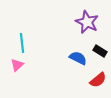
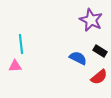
purple star: moved 4 px right, 2 px up
cyan line: moved 1 px left, 1 px down
pink triangle: moved 2 px left, 1 px down; rotated 40 degrees clockwise
red semicircle: moved 1 px right, 3 px up
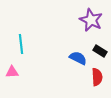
pink triangle: moved 3 px left, 6 px down
red semicircle: moved 2 px left; rotated 54 degrees counterclockwise
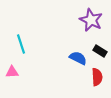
cyan line: rotated 12 degrees counterclockwise
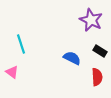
blue semicircle: moved 6 px left
pink triangle: rotated 40 degrees clockwise
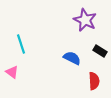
purple star: moved 6 px left
red semicircle: moved 3 px left, 4 px down
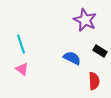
pink triangle: moved 10 px right, 3 px up
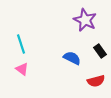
black rectangle: rotated 24 degrees clockwise
red semicircle: moved 2 px right; rotated 78 degrees clockwise
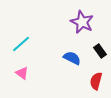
purple star: moved 3 px left, 2 px down
cyan line: rotated 66 degrees clockwise
pink triangle: moved 4 px down
red semicircle: rotated 120 degrees clockwise
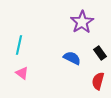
purple star: rotated 15 degrees clockwise
cyan line: moved 2 px left, 1 px down; rotated 36 degrees counterclockwise
black rectangle: moved 2 px down
red semicircle: moved 2 px right
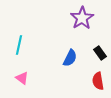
purple star: moved 4 px up
blue semicircle: moved 2 px left; rotated 90 degrees clockwise
pink triangle: moved 5 px down
red semicircle: rotated 24 degrees counterclockwise
